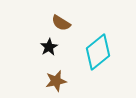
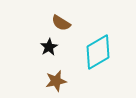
cyan diamond: rotated 9 degrees clockwise
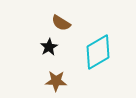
brown star: rotated 15 degrees clockwise
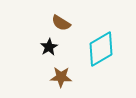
cyan diamond: moved 3 px right, 3 px up
brown star: moved 5 px right, 4 px up
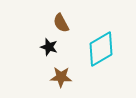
brown semicircle: rotated 30 degrees clockwise
black star: rotated 24 degrees counterclockwise
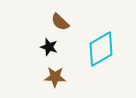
brown semicircle: moved 1 px left, 1 px up; rotated 18 degrees counterclockwise
brown star: moved 6 px left
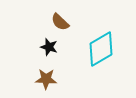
brown star: moved 9 px left, 2 px down
